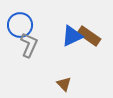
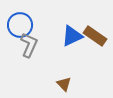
brown rectangle: moved 6 px right
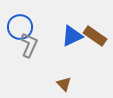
blue circle: moved 2 px down
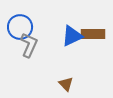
brown rectangle: moved 2 px left, 2 px up; rotated 35 degrees counterclockwise
brown triangle: moved 2 px right
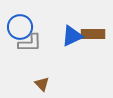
gray L-shape: moved 1 px right, 2 px up; rotated 65 degrees clockwise
brown triangle: moved 24 px left
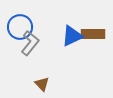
gray L-shape: rotated 50 degrees counterclockwise
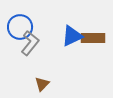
brown rectangle: moved 4 px down
brown triangle: rotated 28 degrees clockwise
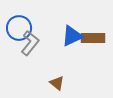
blue circle: moved 1 px left, 1 px down
brown triangle: moved 15 px right, 1 px up; rotated 35 degrees counterclockwise
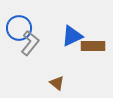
brown rectangle: moved 8 px down
